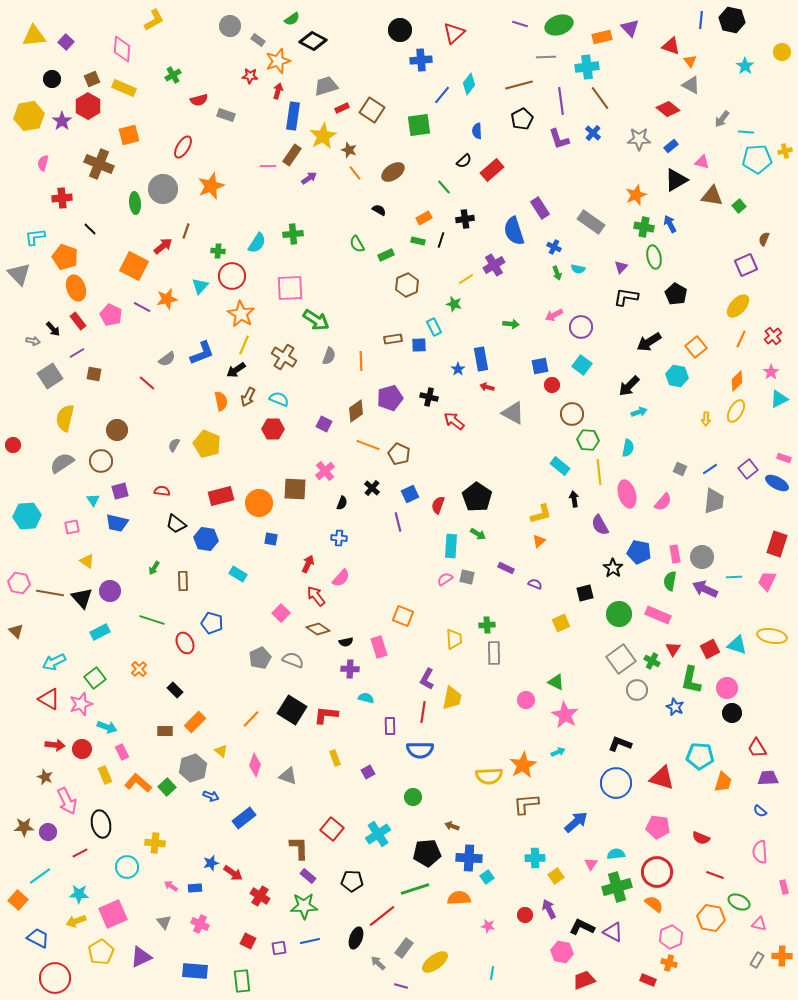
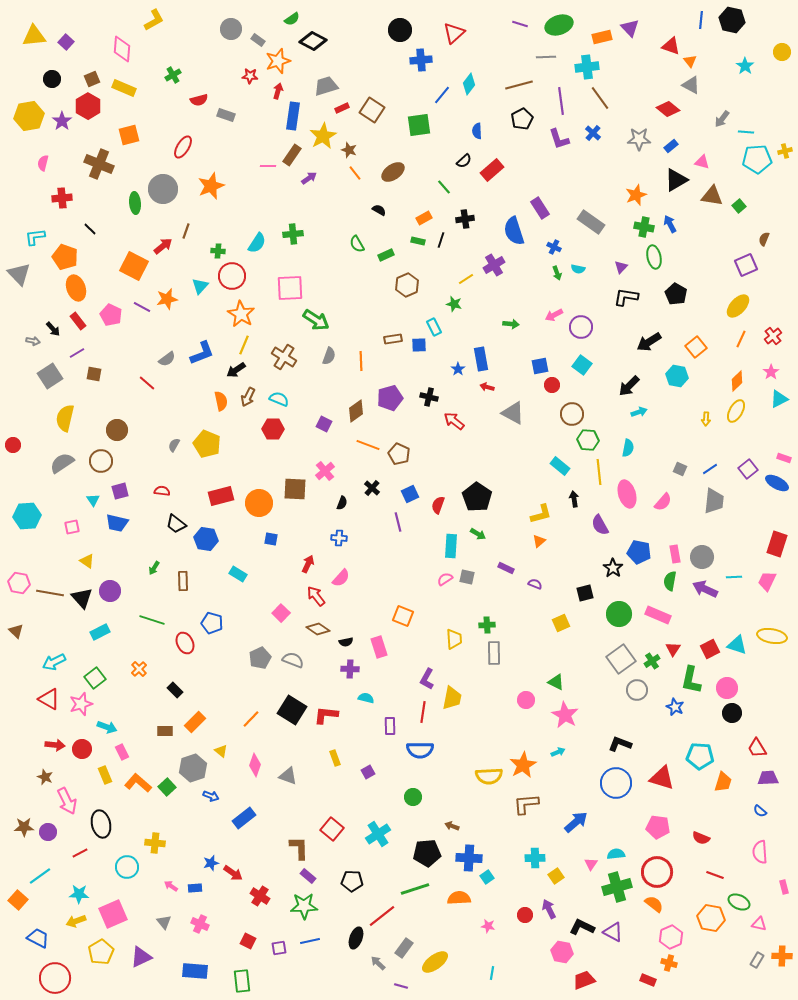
gray circle at (230, 26): moved 1 px right, 3 px down
green cross at (652, 661): rotated 28 degrees clockwise
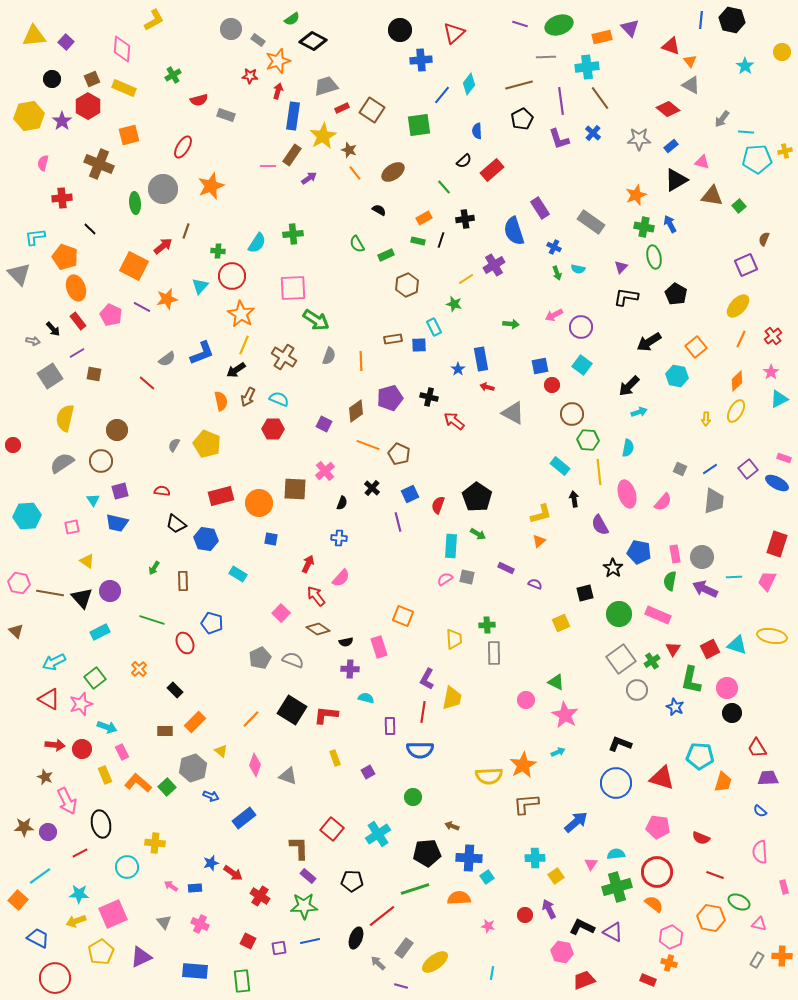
pink square at (290, 288): moved 3 px right
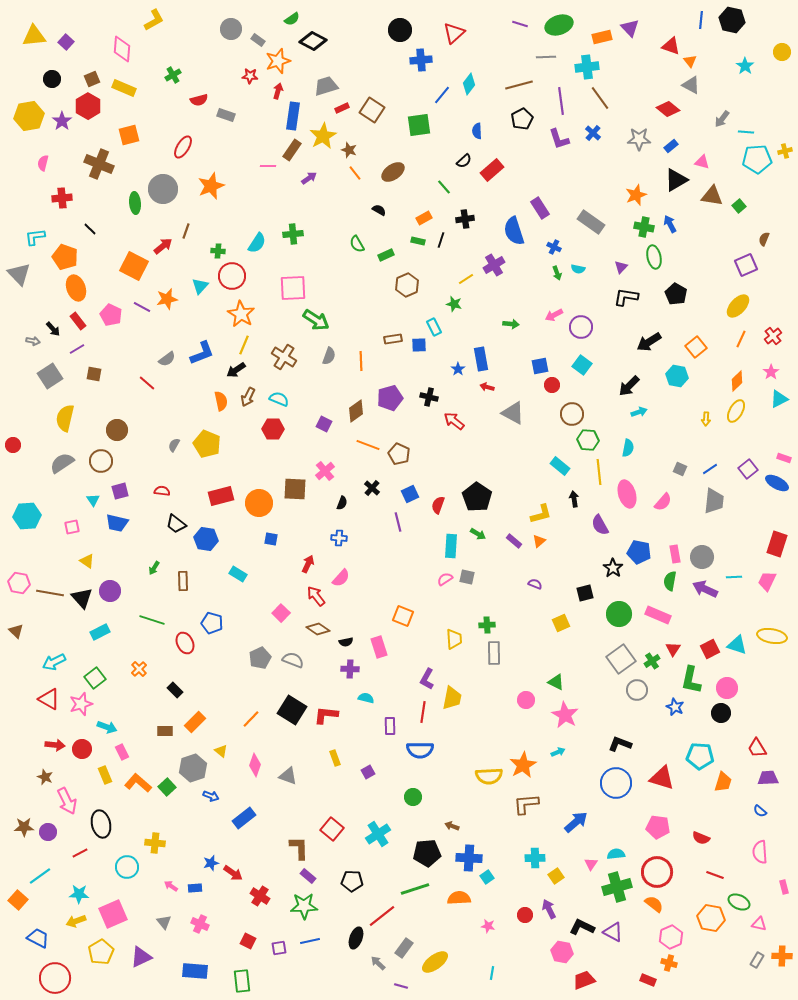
brown rectangle at (292, 155): moved 5 px up
purple line at (77, 353): moved 4 px up
purple rectangle at (506, 568): moved 8 px right, 27 px up; rotated 14 degrees clockwise
black circle at (732, 713): moved 11 px left
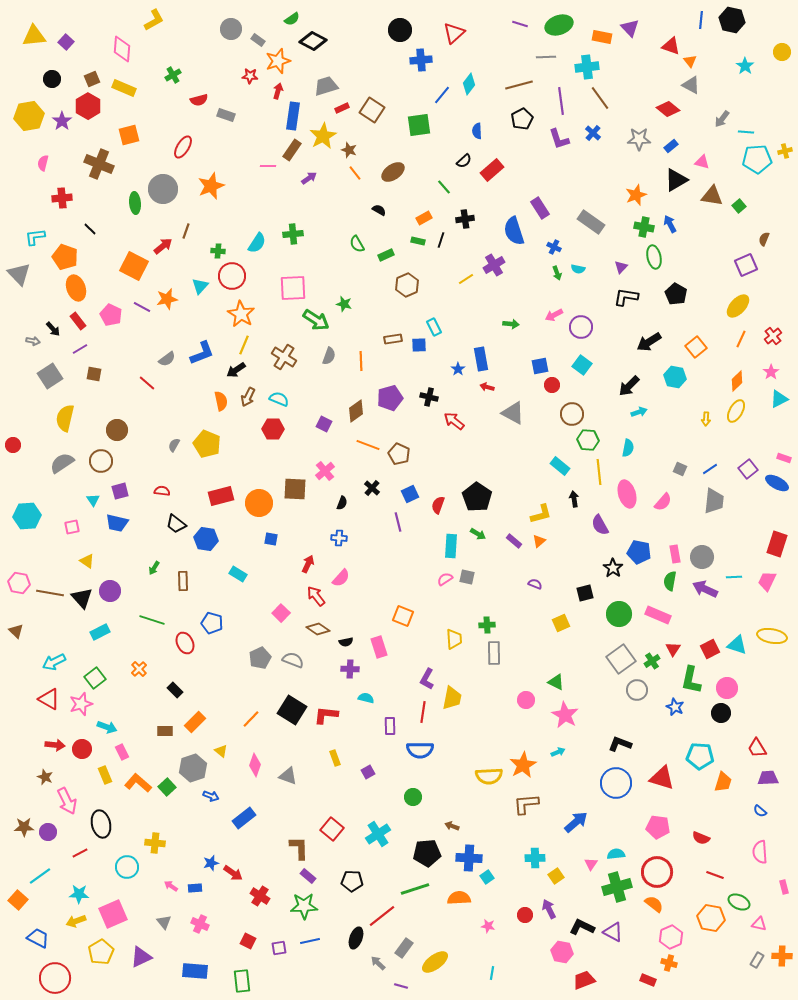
orange rectangle at (602, 37): rotated 24 degrees clockwise
green star at (454, 304): moved 110 px left
purple line at (77, 349): moved 3 px right
cyan hexagon at (677, 376): moved 2 px left, 1 px down
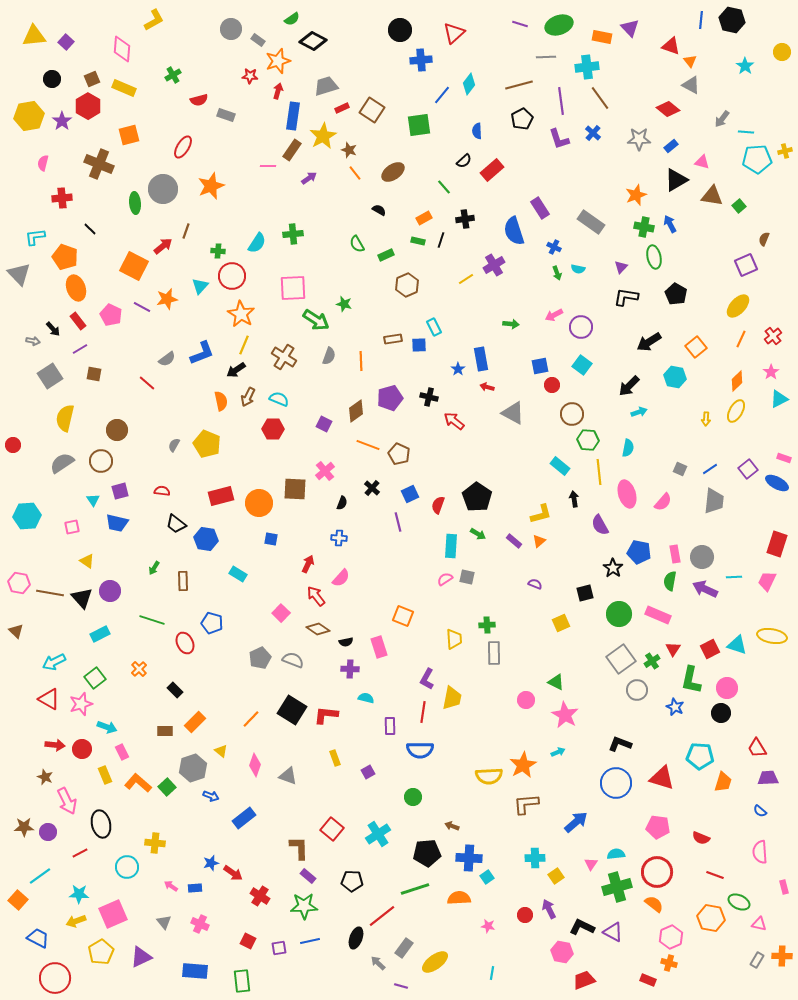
cyan rectangle at (100, 632): moved 2 px down
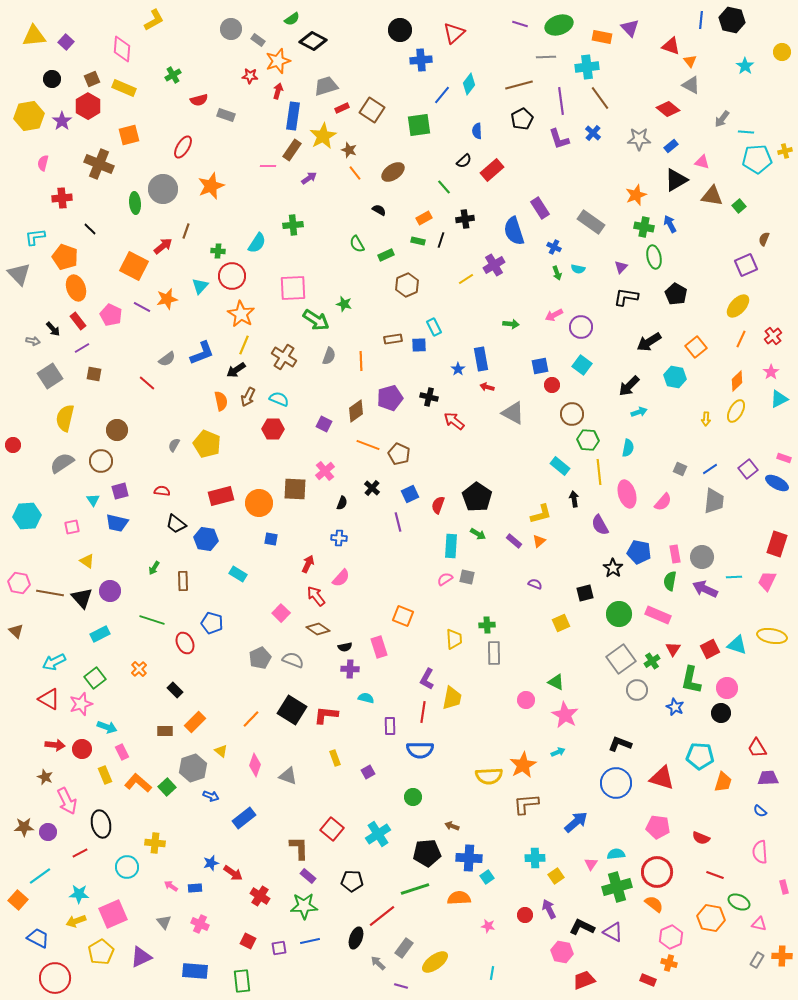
green cross at (293, 234): moved 9 px up
purple line at (80, 349): moved 2 px right, 1 px up
black semicircle at (346, 642): moved 1 px left, 5 px down
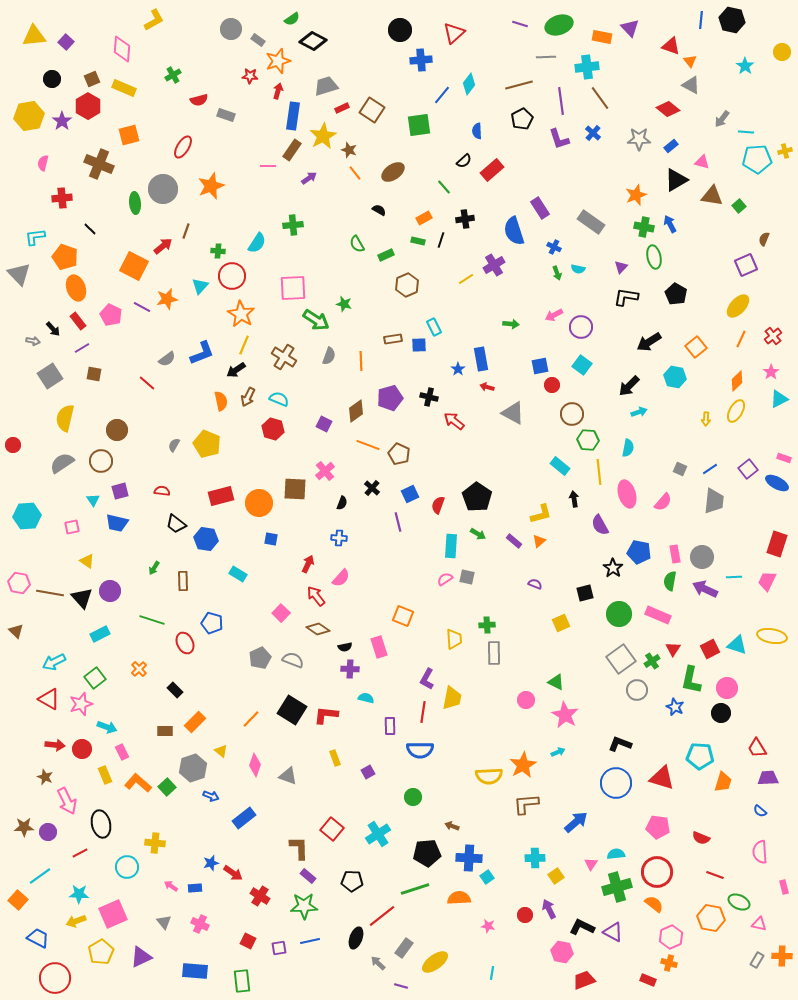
red hexagon at (273, 429): rotated 15 degrees clockwise
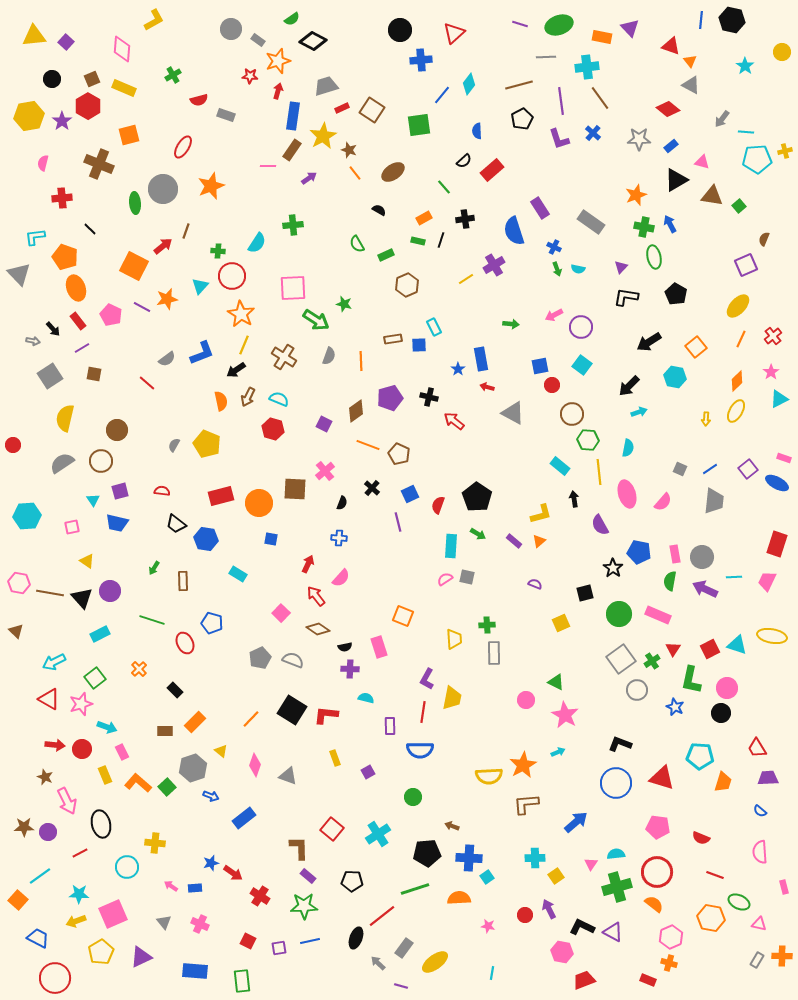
green arrow at (557, 273): moved 4 px up
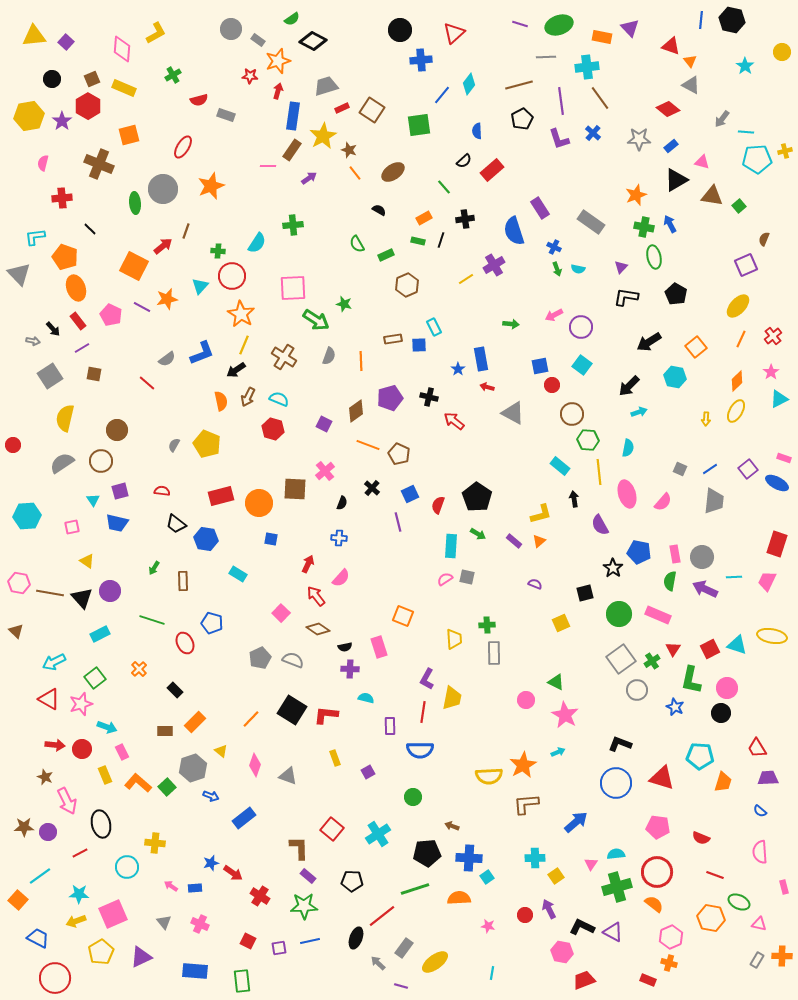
yellow L-shape at (154, 20): moved 2 px right, 13 px down
